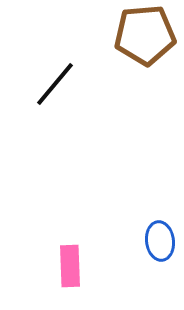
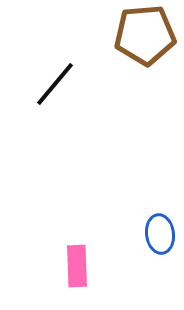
blue ellipse: moved 7 px up
pink rectangle: moved 7 px right
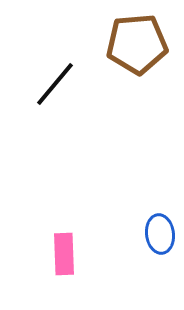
brown pentagon: moved 8 px left, 9 px down
pink rectangle: moved 13 px left, 12 px up
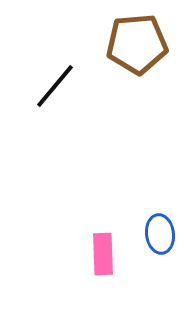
black line: moved 2 px down
pink rectangle: moved 39 px right
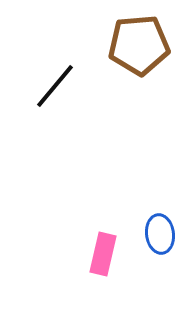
brown pentagon: moved 2 px right, 1 px down
pink rectangle: rotated 15 degrees clockwise
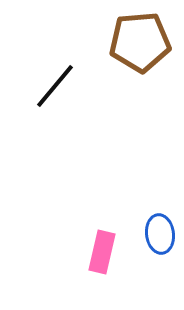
brown pentagon: moved 1 px right, 3 px up
pink rectangle: moved 1 px left, 2 px up
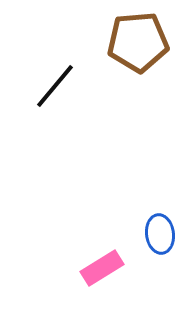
brown pentagon: moved 2 px left
pink rectangle: moved 16 px down; rotated 45 degrees clockwise
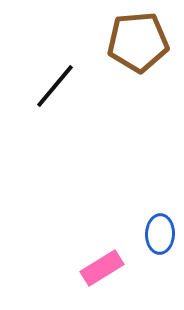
blue ellipse: rotated 9 degrees clockwise
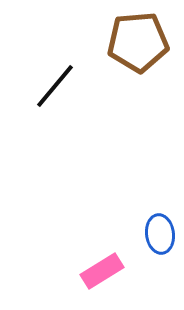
blue ellipse: rotated 9 degrees counterclockwise
pink rectangle: moved 3 px down
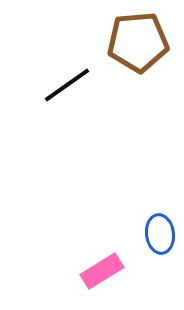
black line: moved 12 px right, 1 px up; rotated 15 degrees clockwise
